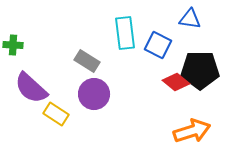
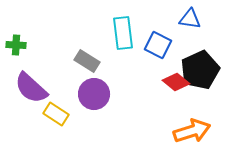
cyan rectangle: moved 2 px left
green cross: moved 3 px right
black pentagon: rotated 24 degrees counterclockwise
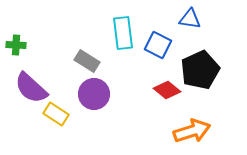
red diamond: moved 9 px left, 8 px down
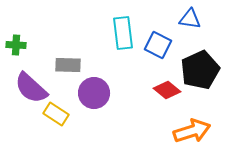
gray rectangle: moved 19 px left, 4 px down; rotated 30 degrees counterclockwise
purple circle: moved 1 px up
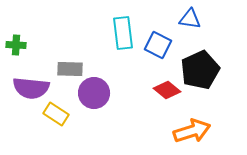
gray rectangle: moved 2 px right, 4 px down
purple semicircle: rotated 36 degrees counterclockwise
